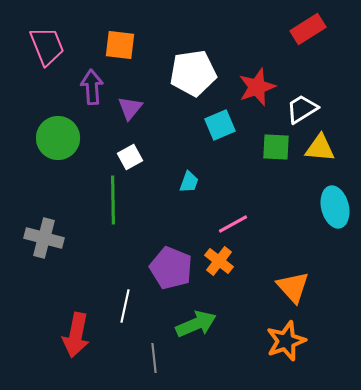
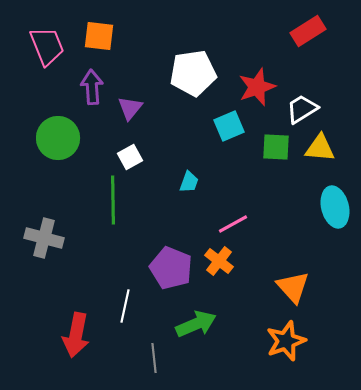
red rectangle: moved 2 px down
orange square: moved 21 px left, 9 px up
cyan square: moved 9 px right, 1 px down
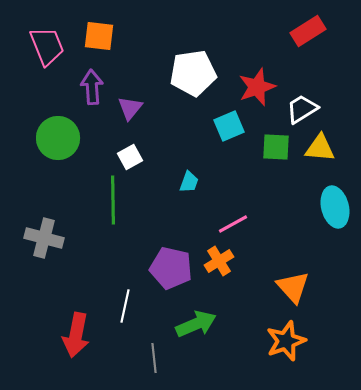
orange cross: rotated 20 degrees clockwise
purple pentagon: rotated 9 degrees counterclockwise
